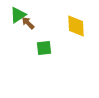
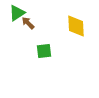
green triangle: moved 1 px left, 2 px up
green square: moved 3 px down
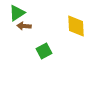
brown arrow: moved 4 px left, 3 px down; rotated 40 degrees counterclockwise
green square: rotated 21 degrees counterclockwise
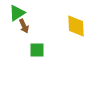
brown arrow: rotated 120 degrees counterclockwise
green square: moved 7 px left, 1 px up; rotated 28 degrees clockwise
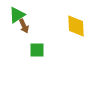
green triangle: moved 2 px down
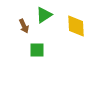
green triangle: moved 27 px right
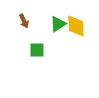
green triangle: moved 14 px right, 9 px down
brown arrow: moved 5 px up
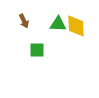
green triangle: rotated 36 degrees clockwise
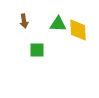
brown arrow: rotated 16 degrees clockwise
yellow diamond: moved 2 px right, 4 px down
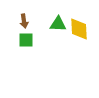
yellow diamond: moved 1 px right, 1 px up
green square: moved 11 px left, 10 px up
